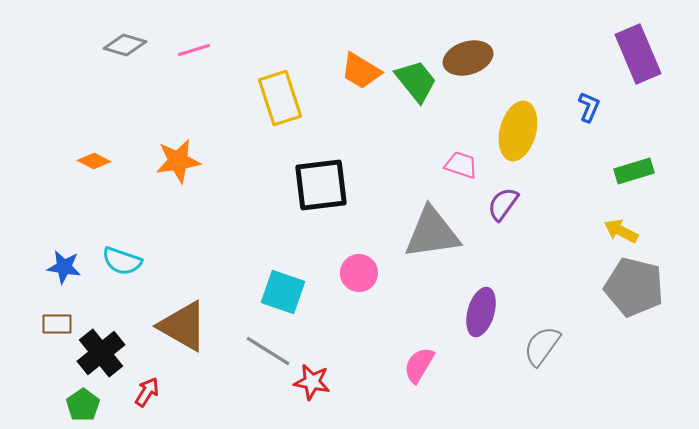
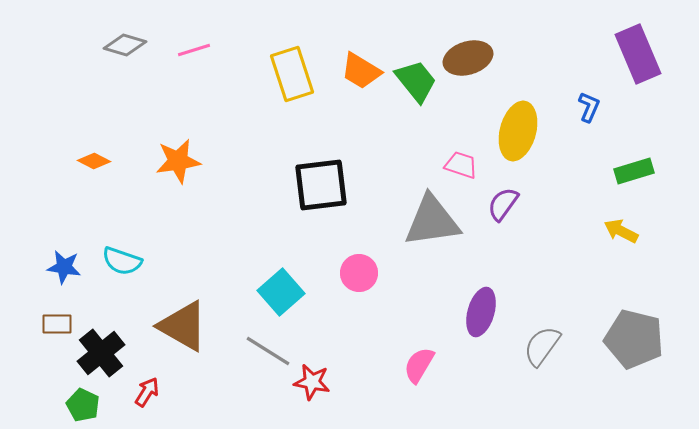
yellow rectangle: moved 12 px right, 24 px up
gray triangle: moved 12 px up
gray pentagon: moved 52 px down
cyan square: moved 2 px left; rotated 30 degrees clockwise
green pentagon: rotated 12 degrees counterclockwise
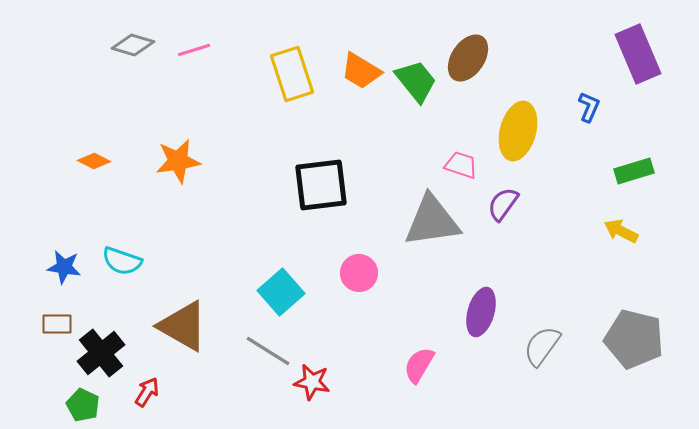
gray diamond: moved 8 px right
brown ellipse: rotated 39 degrees counterclockwise
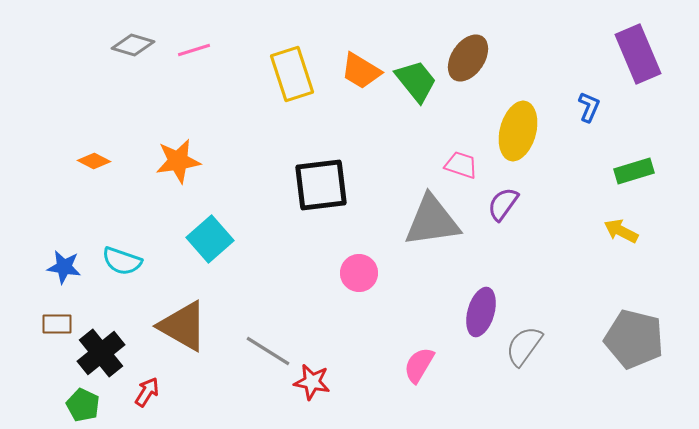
cyan square: moved 71 px left, 53 px up
gray semicircle: moved 18 px left
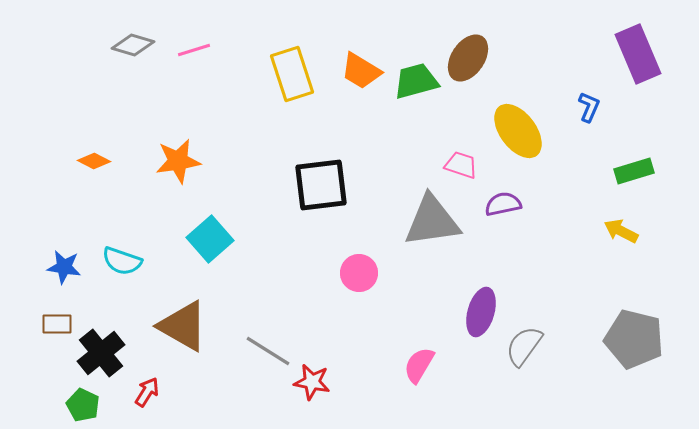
green trapezoid: rotated 66 degrees counterclockwise
yellow ellipse: rotated 52 degrees counterclockwise
purple semicircle: rotated 42 degrees clockwise
